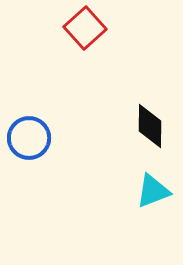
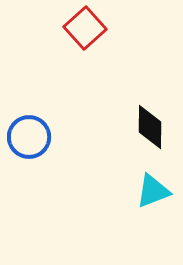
black diamond: moved 1 px down
blue circle: moved 1 px up
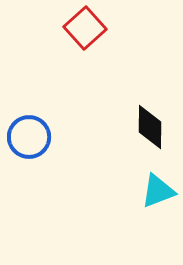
cyan triangle: moved 5 px right
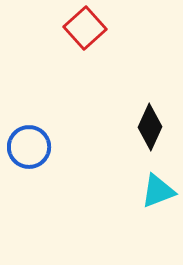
black diamond: rotated 24 degrees clockwise
blue circle: moved 10 px down
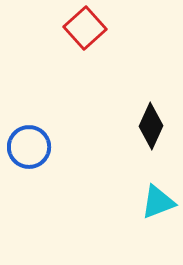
black diamond: moved 1 px right, 1 px up
cyan triangle: moved 11 px down
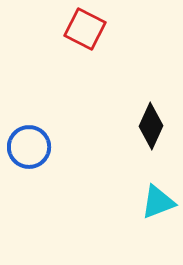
red square: moved 1 px down; rotated 21 degrees counterclockwise
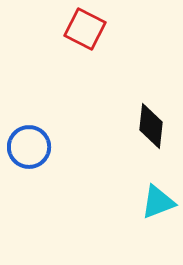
black diamond: rotated 18 degrees counterclockwise
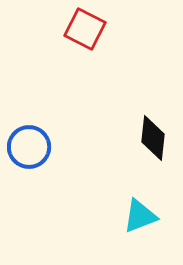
black diamond: moved 2 px right, 12 px down
cyan triangle: moved 18 px left, 14 px down
